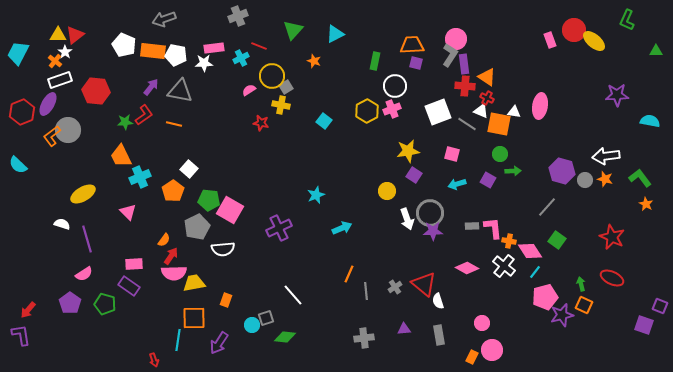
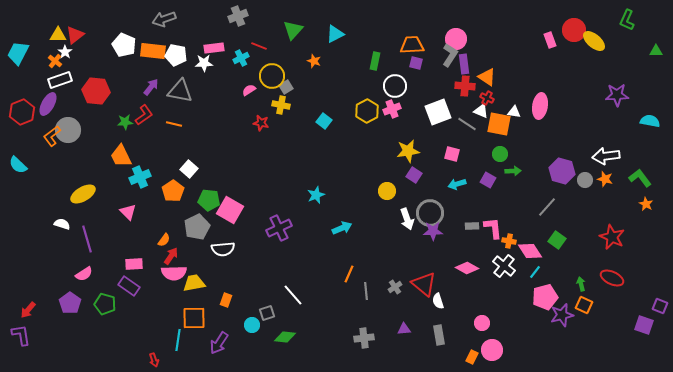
gray square at (266, 318): moved 1 px right, 5 px up
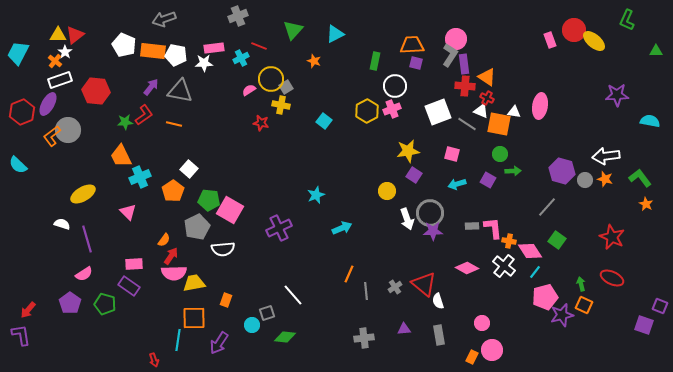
yellow circle at (272, 76): moved 1 px left, 3 px down
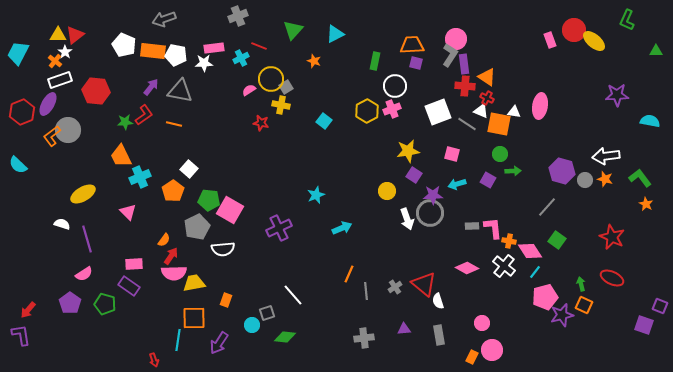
purple star at (433, 231): moved 36 px up
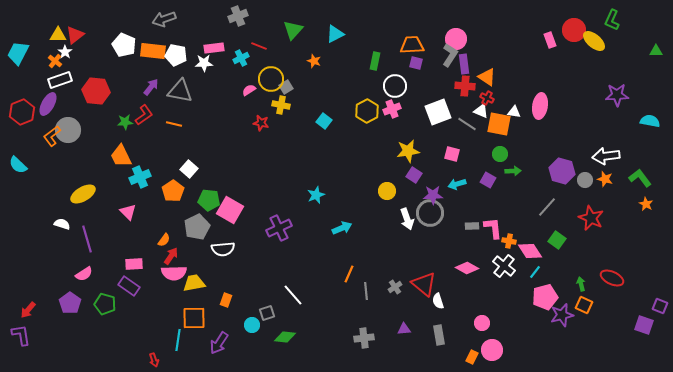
green L-shape at (627, 20): moved 15 px left
red star at (612, 237): moved 21 px left, 19 px up
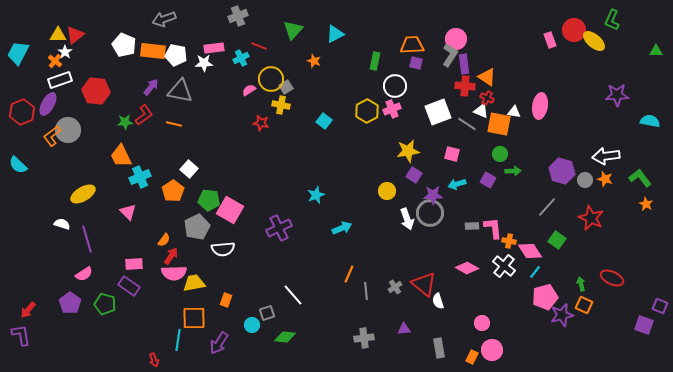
gray rectangle at (439, 335): moved 13 px down
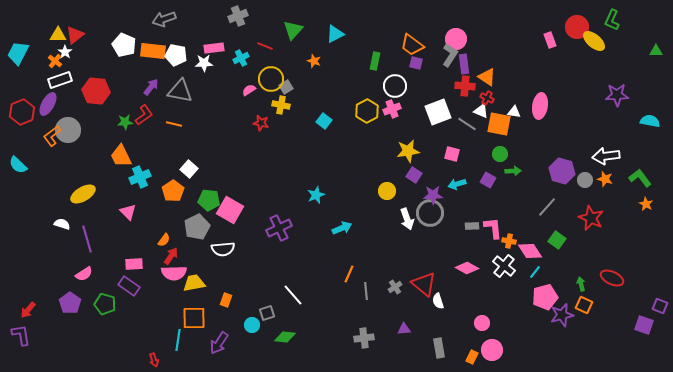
red circle at (574, 30): moved 3 px right, 3 px up
orange trapezoid at (412, 45): rotated 140 degrees counterclockwise
red line at (259, 46): moved 6 px right
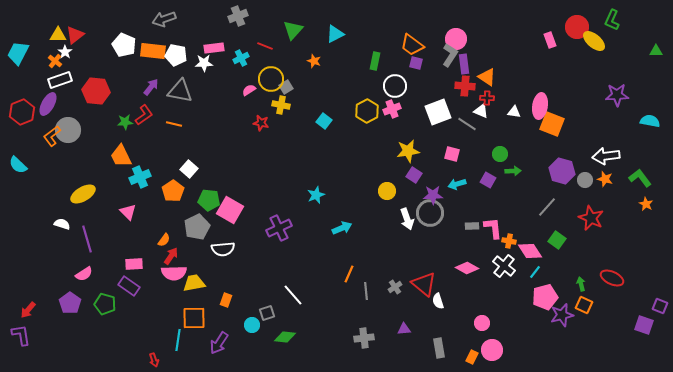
red cross at (487, 98): rotated 24 degrees counterclockwise
orange square at (499, 124): moved 53 px right; rotated 10 degrees clockwise
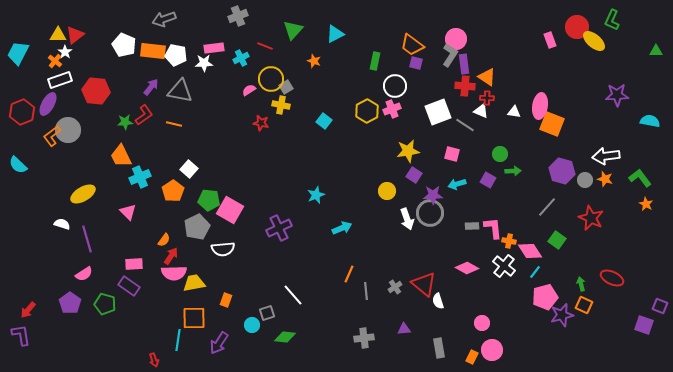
gray line at (467, 124): moved 2 px left, 1 px down
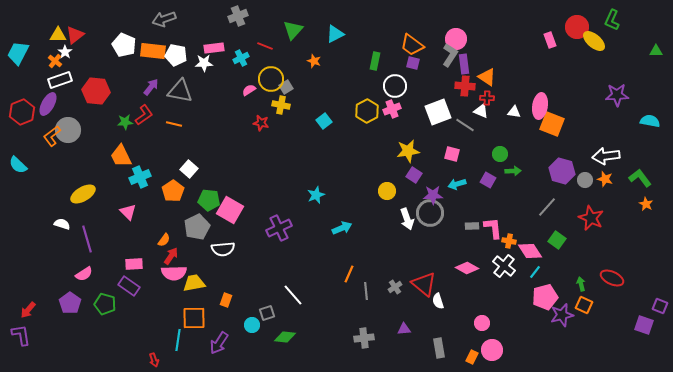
purple square at (416, 63): moved 3 px left
cyan square at (324, 121): rotated 14 degrees clockwise
